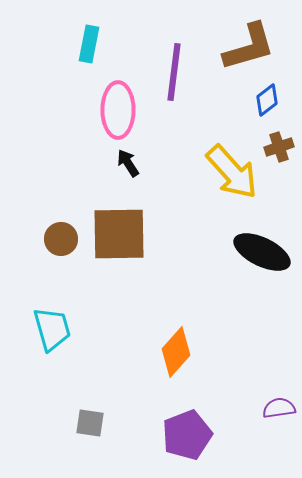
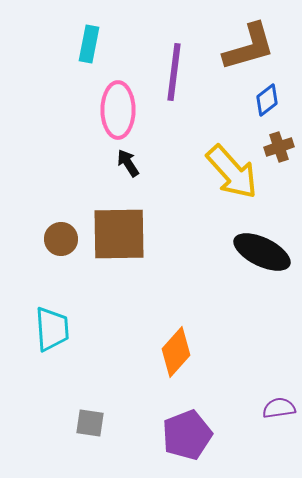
cyan trapezoid: rotated 12 degrees clockwise
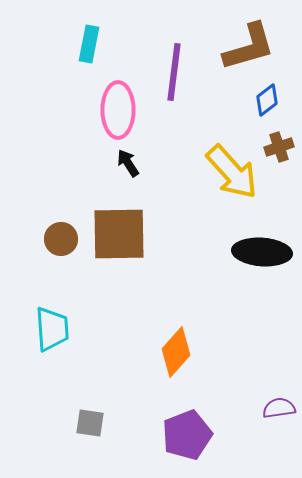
black ellipse: rotated 22 degrees counterclockwise
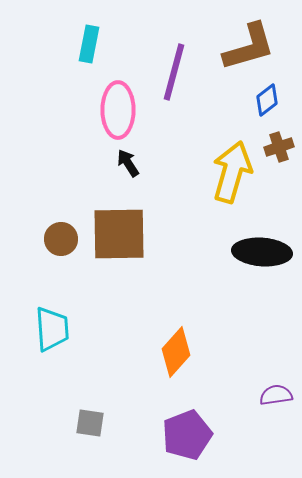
purple line: rotated 8 degrees clockwise
yellow arrow: rotated 122 degrees counterclockwise
purple semicircle: moved 3 px left, 13 px up
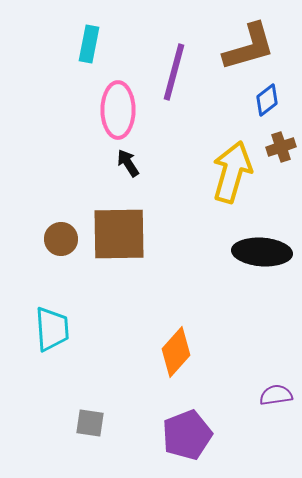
brown cross: moved 2 px right
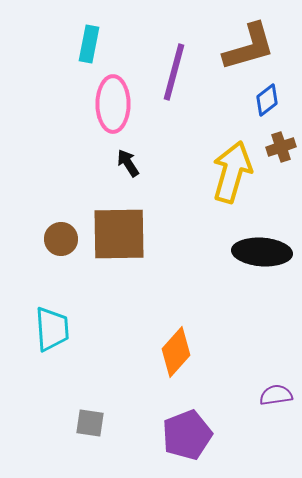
pink ellipse: moved 5 px left, 6 px up
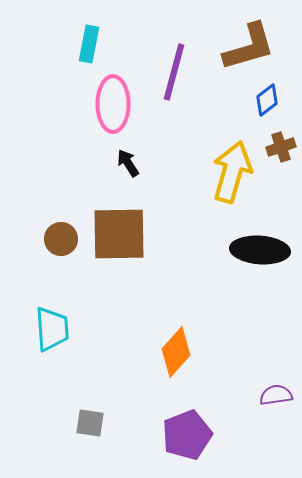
black ellipse: moved 2 px left, 2 px up
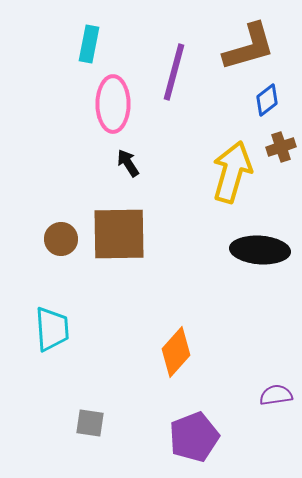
purple pentagon: moved 7 px right, 2 px down
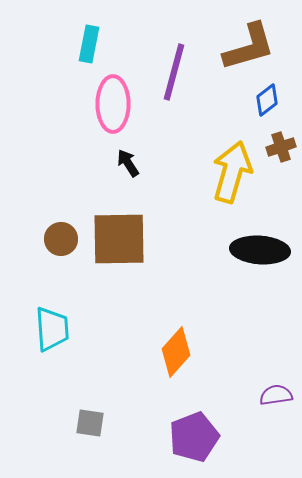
brown square: moved 5 px down
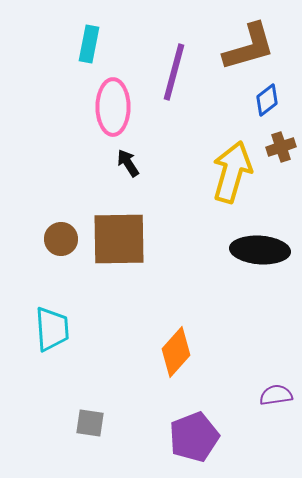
pink ellipse: moved 3 px down
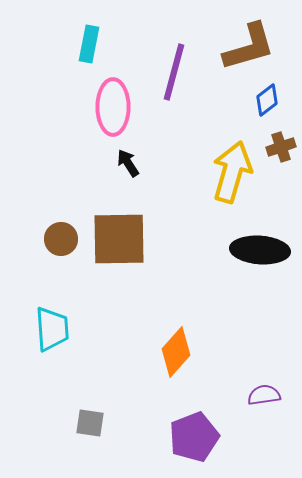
purple semicircle: moved 12 px left
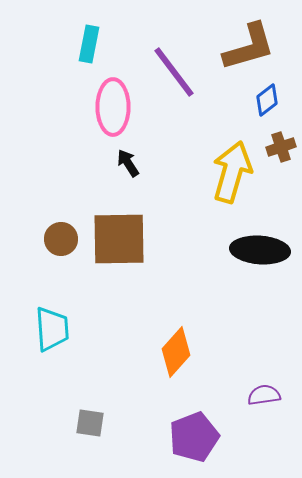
purple line: rotated 52 degrees counterclockwise
